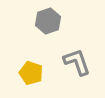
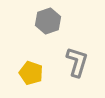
gray L-shape: rotated 36 degrees clockwise
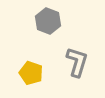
gray hexagon: rotated 20 degrees counterclockwise
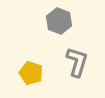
gray hexagon: moved 11 px right
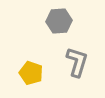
gray hexagon: rotated 25 degrees counterclockwise
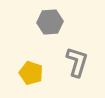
gray hexagon: moved 9 px left, 1 px down
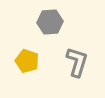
yellow pentagon: moved 4 px left, 12 px up
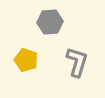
yellow pentagon: moved 1 px left, 1 px up
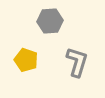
gray hexagon: moved 1 px up
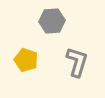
gray hexagon: moved 2 px right
